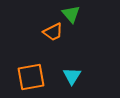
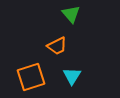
orange trapezoid: moved 4 px right, 14 px down
orange square: rotated 8 degrees counterclockwise
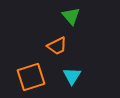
green triangle: moved 2 px down
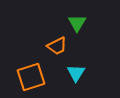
green triangle: moved 6 px right, 7 px down; rotated 12 degrees clockwise
cyan triangle: moved 4 px right, 3 px up
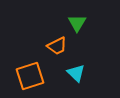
cyan triangle: rotated 18 degrees counterclockwise
orange square: moved 1 px left, 1 px up
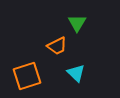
orange square: moved 3 px left
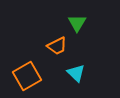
orange square: rotated 12 degrees counterclockwise
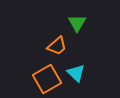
orange trapezoid: rotated 15 degrees counterclockwise
orange square: moved 20 px right, 3 px down
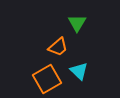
orange trapezoid: moved 1 px right, 1 px down
cyan triangle: moved 3 px right, 2 px up
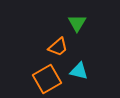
cyan triangle: rotated 30 degrees counterclockwise
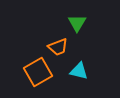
orange trapezoid: rotated 20 degrees clockwise
orange square: moved 9 px left, 7 px up
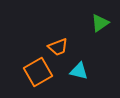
green triangle: moved 23 px right; rotated 24 degrees clockwise
